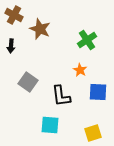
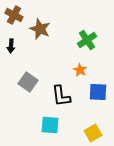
yellow square: rotated 12 degrees counterclockwise
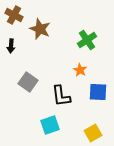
cyan square: rotated 24 degrees counterclockwise
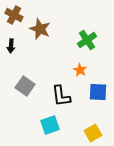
gray square: moved 3 px left, 4 px down
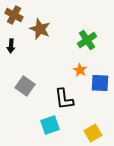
blue square: moved 2 px right, 9 px up
black L-shape: moved 3 px right, 3 px down
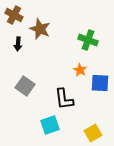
green cross: moved 1 px right; rotated 36 degrees counterclockwise
black arrow: moved 7 px right, 2 px up
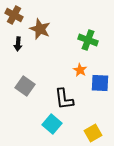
cyan square: moved 2 px right, 1 px up; rotated 30 degrees counterclockwise
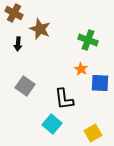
brown cross: moved 2 px up
orange star: moved 1 px right, 1 px up
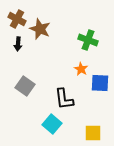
brown cross: moved 3 px right, 6 px down
yellow square: rotated 30 degrees clockwise
